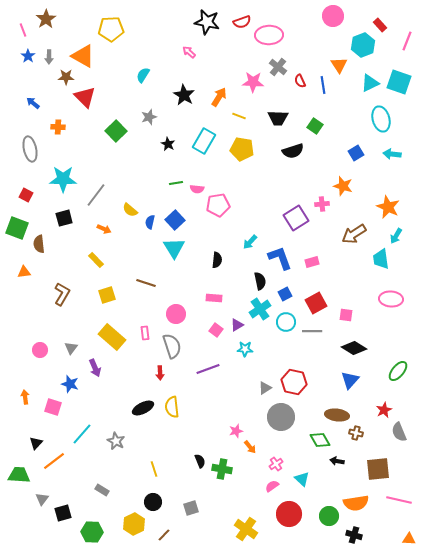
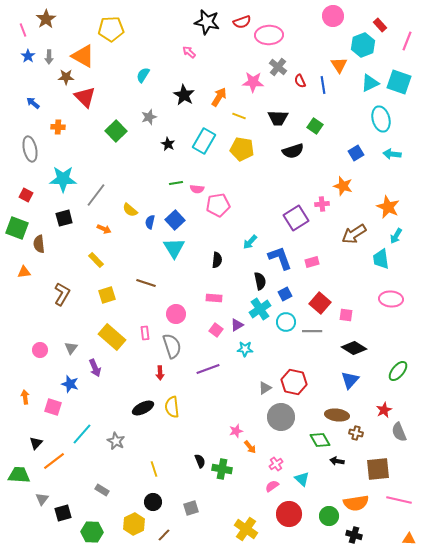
red square at (316, 303): moved 4 px right; rotated 20 degrees counterclockwise
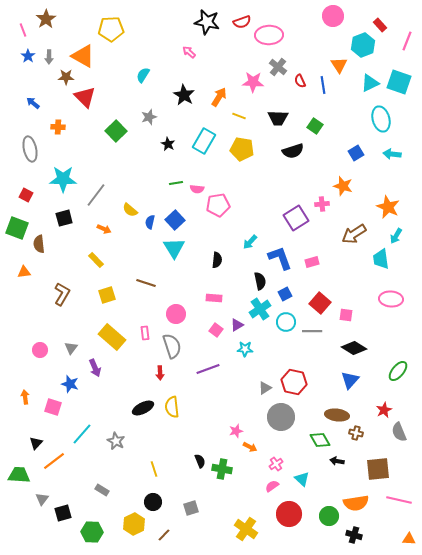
orange arrow at (250, 447): rotated 24 degrees counterclockwise
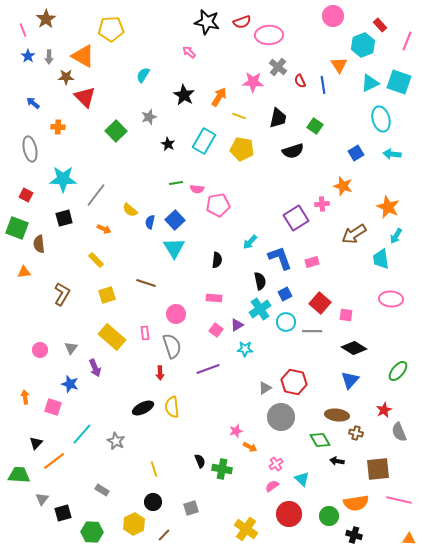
black trapezoid at (278, 118): rotated 80 degrees counterclockwise
